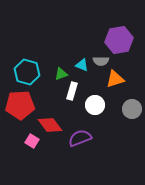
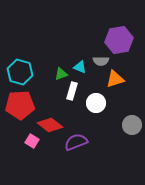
cyan triangle: moved 2 px left, 2 px down
cyan hexagon: moved 7 px left
white circle: moved 1 px right, 2 px up
gray circle: moved 16 px down
red diamond: rotated 15 degrees counterclockwise
purple semicircle: moved 4 px left, 4 px down
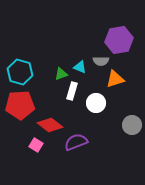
pink square: moved 4 px right, 4 px down
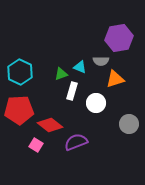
purple hexagon: moved 2 px up
cyan hexagon: rotated 10 degrees clockwise
red pentagon: moved 1 px left, 5 px down
gray circle: moved 3 px left, 1 px up
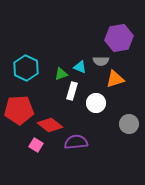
cyan hexagon: moved 6 px right, 4 px up
purple semicircle: rotated 15 degrees clockwise
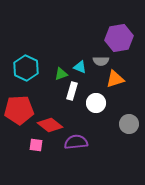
pink square: rotated 24 degrees counterclockwise
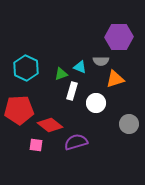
purple hexagon: moved 1 px up; rotated 8 degrees clockwise
purple semicircle: rotated 10 degrees counterclockwise
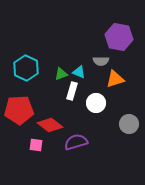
purple hexagon: rotated 12 degrees clockwise
cyan triangle: moved 1 px left, 5 px down
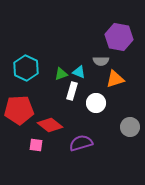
gray circle: moved 1 px right, 3 px down
purple semicircle: moved 5 px right, 1 px down
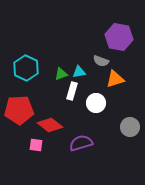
gray semicircle: rotated 21 degrees clockwise
cyan triangle: rotated 32 degrees counterclockwise
